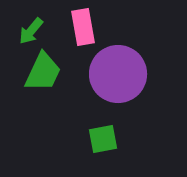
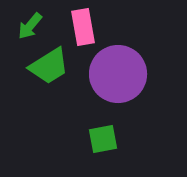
green arrow: moved 1 px left, 5 px up
green trapezoid: moved 6 px right, 6 px up; rotated 33 degrees clockwise
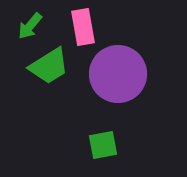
green square: moved 6 px down
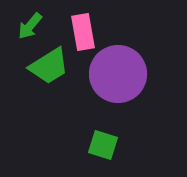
pink rectangle: moved 5 px down
green square: rotated 28 degrees clockwise
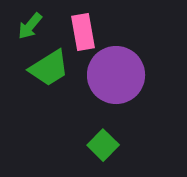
green trapezoid: moved 2 px down
purple circle: moved 2 px left, 1 px down
green square: rotated 28 degrees clockwise
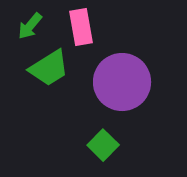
pink rectangle: moved 2 px left, 5 px up
purple circle: moved 6 px right, 7 px down
